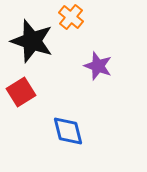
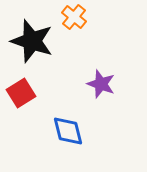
orange cross: moved 3 px right
purple star: moved 3 px right, 18 px down
red square: moved 1 px down
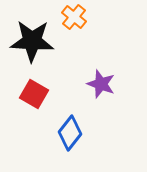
black star: rotated 15 degrees counterclockwise
red square: moved 13 px right, 1 px down; rotated 28 degrees counterclockwise
blue diamond: moved 2 px right, 2 px down; rotated 52 degrees clockwise
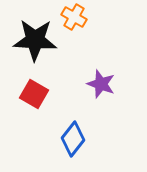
orange cross: rotated 10 degrees counterclockwise
black star: moved 3 px right, 1 px up
blue diamond: moved 3 px right, 6 px down
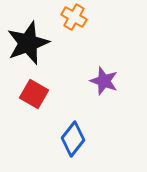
black star: moved 7 px left, 3 px down; rotated 24 degrees counterclockwise
purple star: moved 3 px right, 3 px up
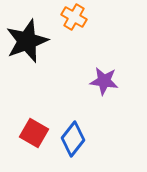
black star: moved 1 px left, 2 px up
purple star: rotated 12 degrees counterclockwise
red square: moved 39 px down
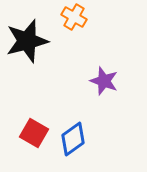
black star: rotated 6 degrees clockwise
purple star: rotated 12 degrees clockwise
blue diamond: rotated 16 degrees clockwise
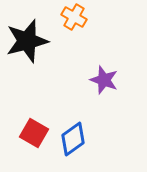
purple star: moved 1 px up
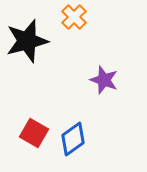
orange cross: rotated 15 degrees clockwise
